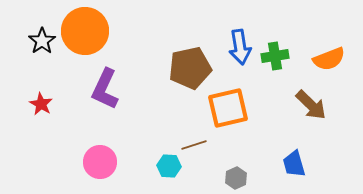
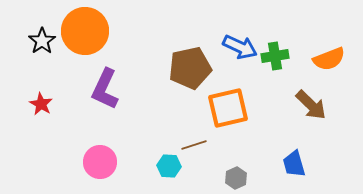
blue arrow: rotated 56 degrees counterclockwise
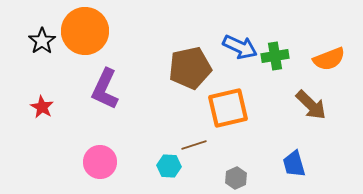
red star: moved 1 px right, 3 px down
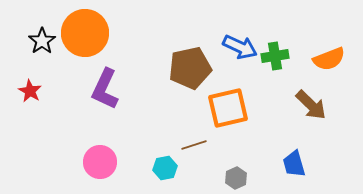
orange circle: moved 2 px down
red star: moved 12 px left, 16 px up
cyan hexagon: moved 4 px left, 2 px down; rotated 15 degrees counterclockwise
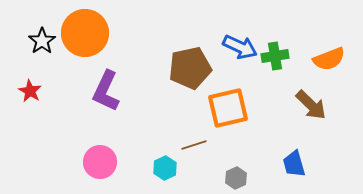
purple L-shape: moved 1 px right, 2 px down
cyan hexagon: rotated 15 degrees counterclockwise
